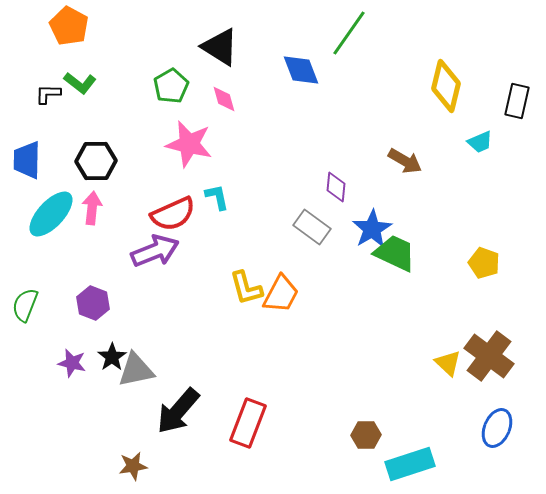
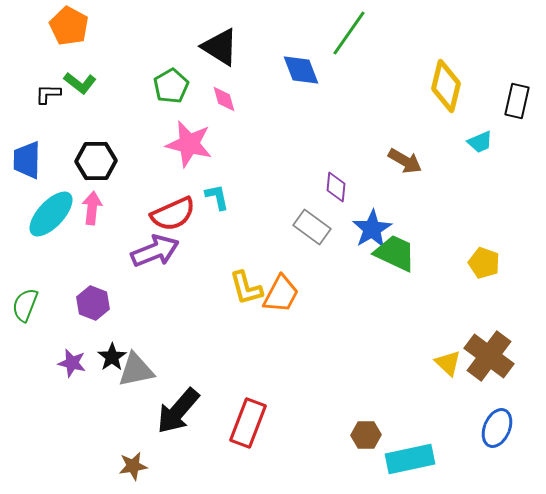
cyan rectangle: moved 5 px up; rotated 6 degrees clockwise
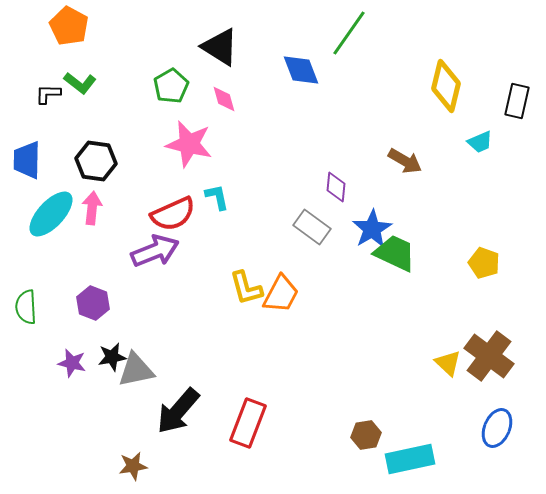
black hexagon: rotated 9 degrees clockwise
green semicircle: moved 1 px right, 2 px down; rotated 24 degrees counterclockwise
black star: rotated 24 degrees clockwise
brown hexagon: rotated 8 degrees counterclockwise
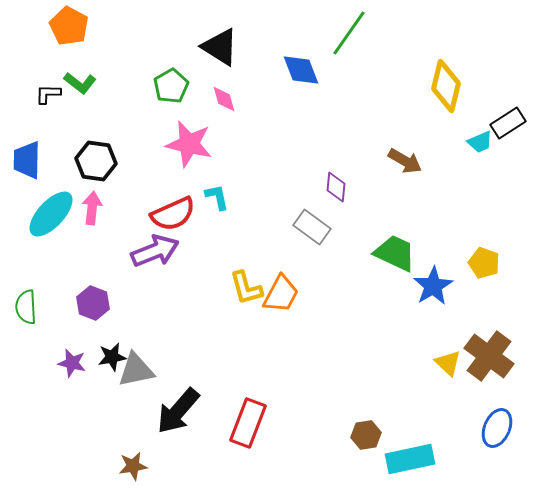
black rectangle: moved 9 px left, 22 px down; rotated 44 degrees clockwise
blue star: moved 61 px right, 57 px down
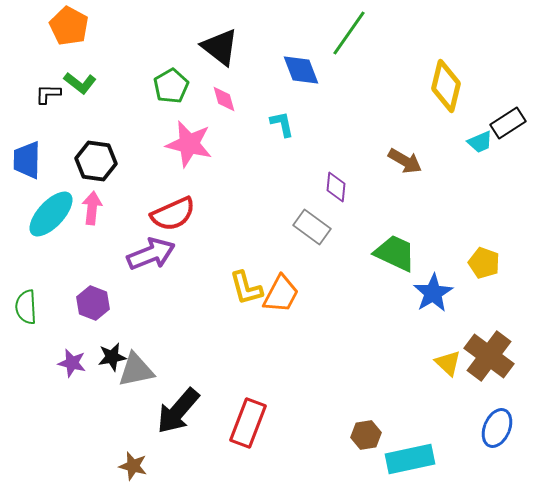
black triangle: rotated 6 degrees clockwise
cyan L-shape: moved 65 px right, 73 px up
purple arrow: moved 4 px left, 3 px down
blue star: moved 7 px down
brown star: rotated 24 degrees clockwise
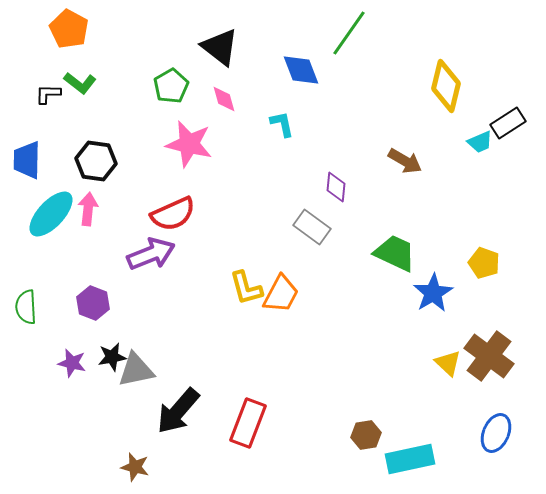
orange pentagon: moved 3 px down
pink arrow: moved 4 px left, 1 px down
blue ellipse: moved 1 px left, 5 px down
brown star: moved 2 px right, 1 px down
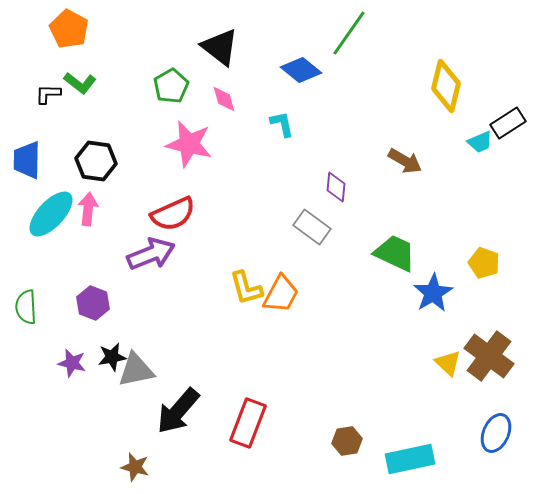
blue diamond: rotated 30 degrees counterclockwise
brown hexagon: moved 19 px left, 6 px down
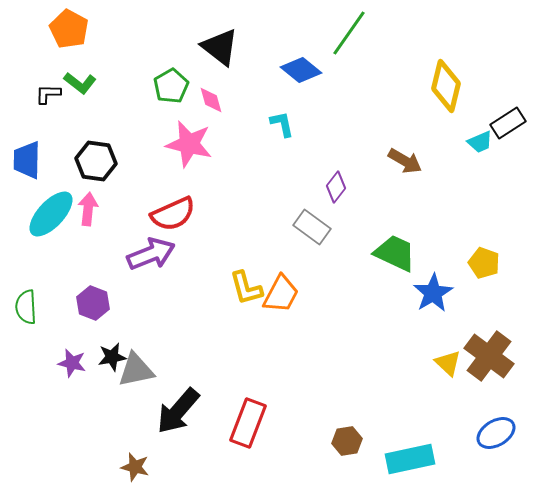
pink diamond: moved 13 px left, 1 px down
purple diamond: rotated 32 degrees clockwise
blue ellipse: rotated 36 degrees clockwise
